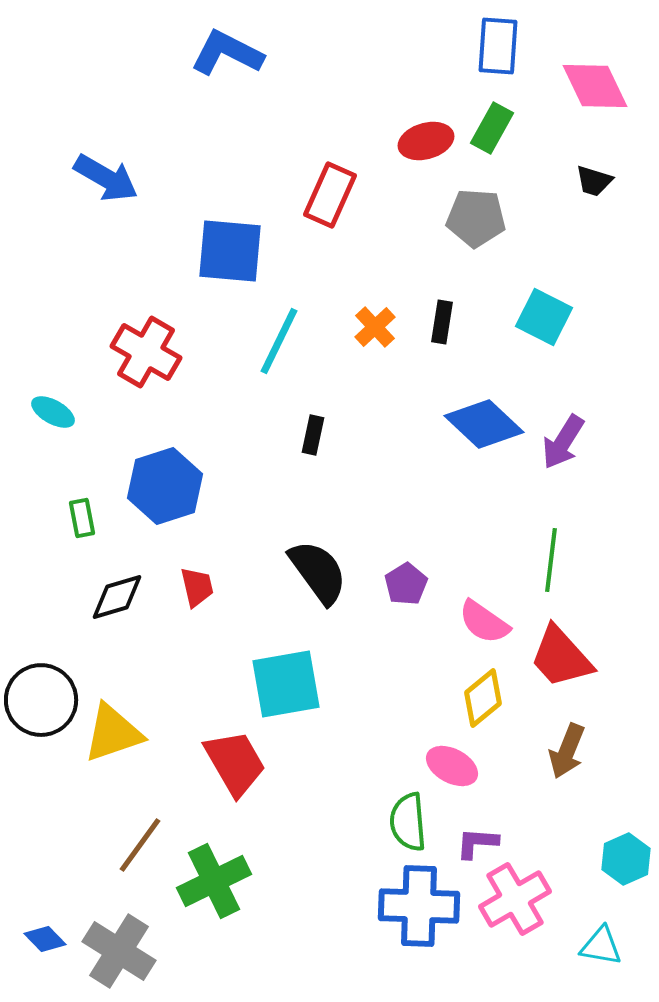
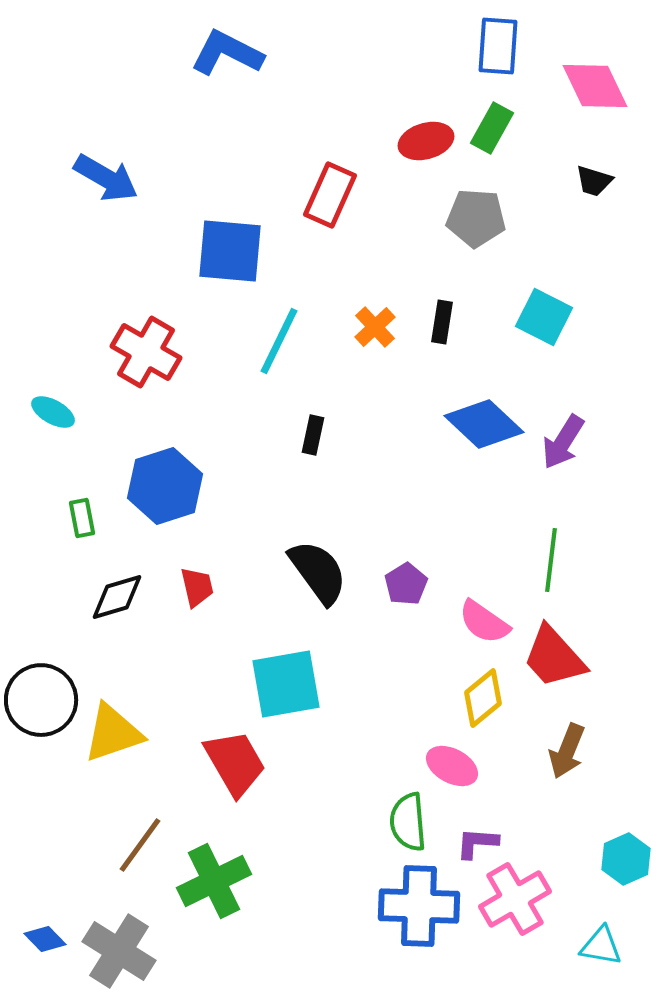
red trapezoid at (561, 657): moved 7 px left
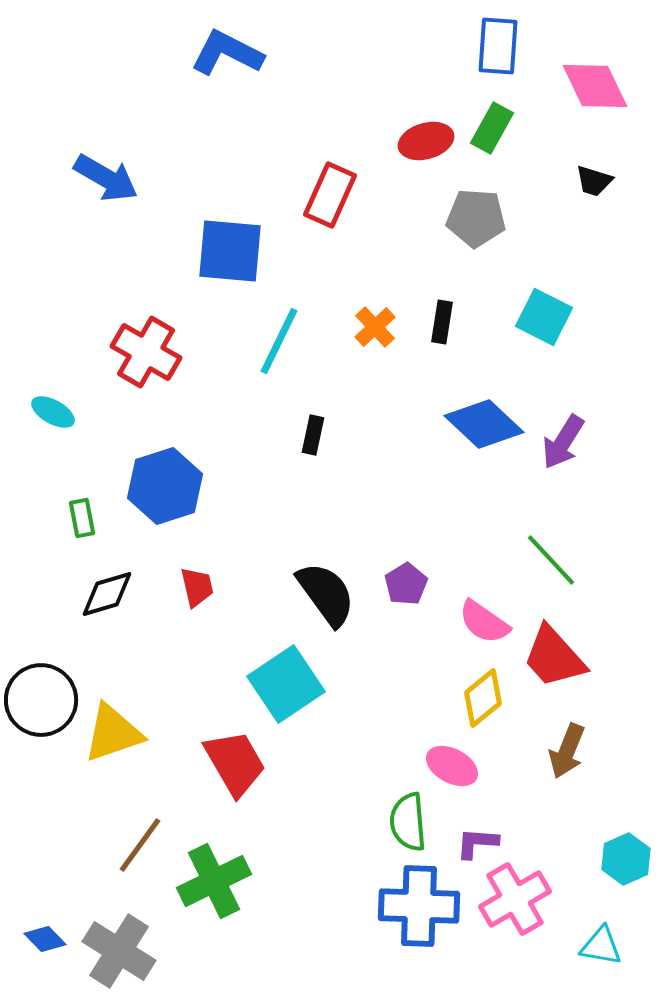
green line at (551, 560): rotated 50 degrees counterclockwise
black semicircle at (318, 572): moved 8 px right, 22 px down
black diamond at (117, 597): moved 10 px left, 3 px up
cyan square at (286, 684): rotated 24 degrees counterclockwise
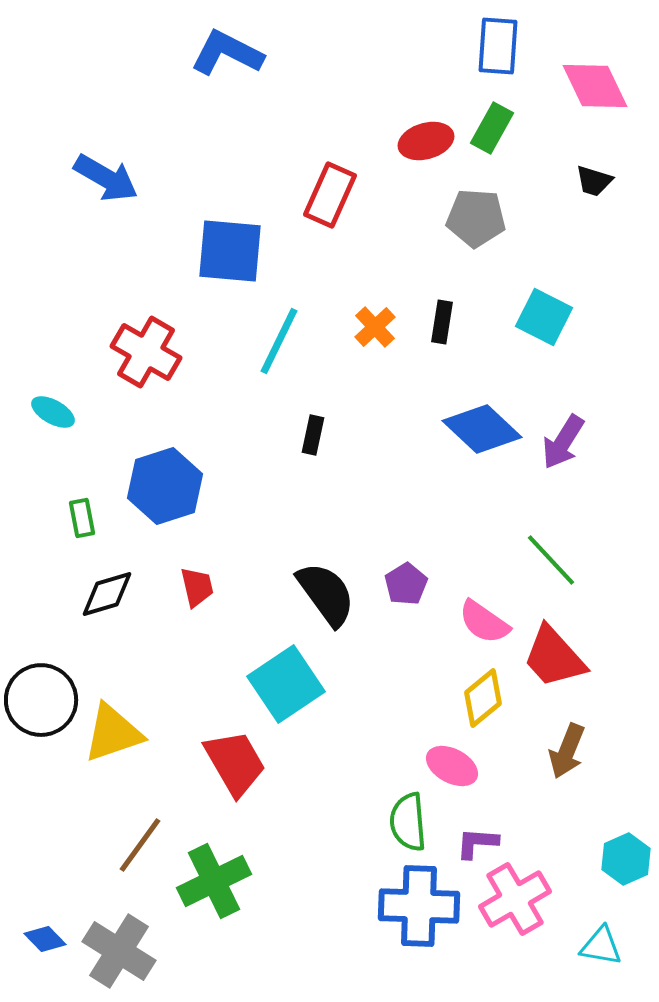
blue diamond at (484, 424): moved 2 px left, 5 px down
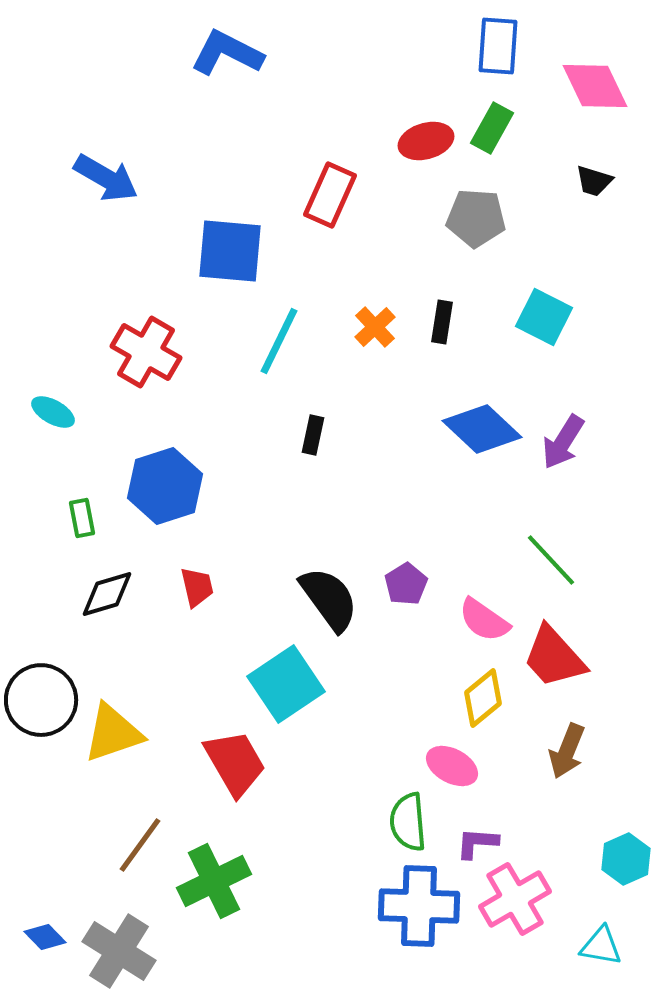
black semicircle at (326, 594): moved 3 px right, 5 px down
pink semicircle at (484, 622): moved 2 px up
blue diamond at (45, 939): moved 2 px up
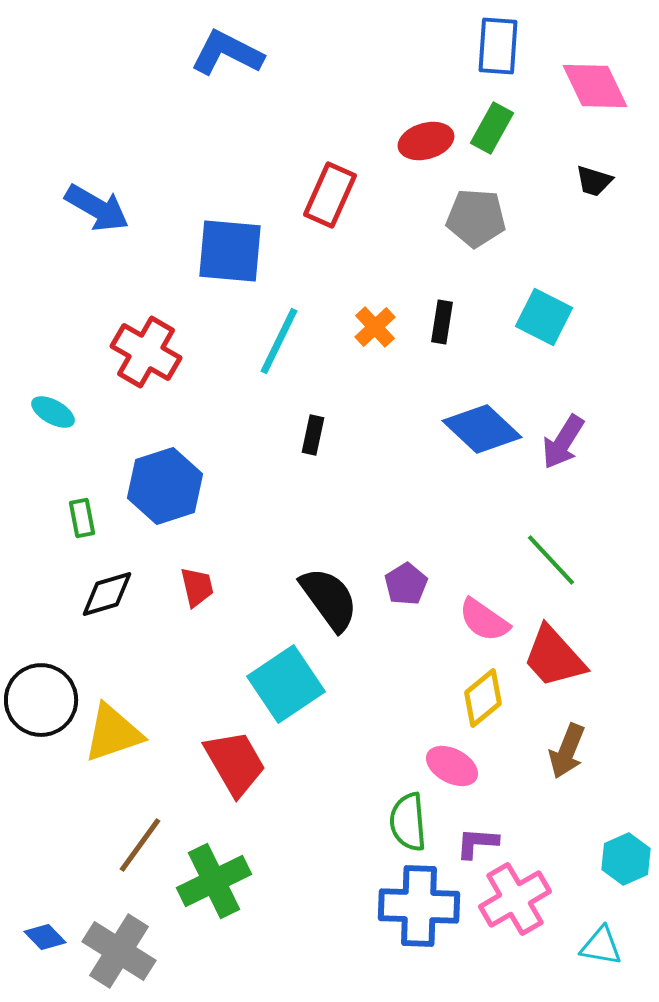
blue arrow at (106, 178): moved 9 px left, 30 px down
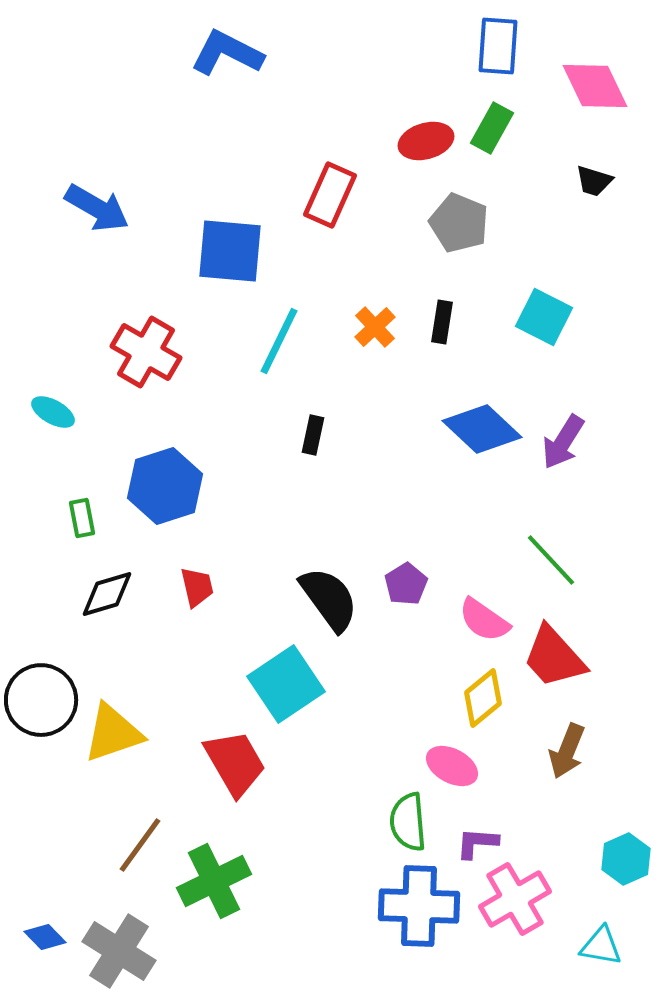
gray pentagon at (476, 218): moved 17 px left, 5 px down; rotated 18 degrees clockwise
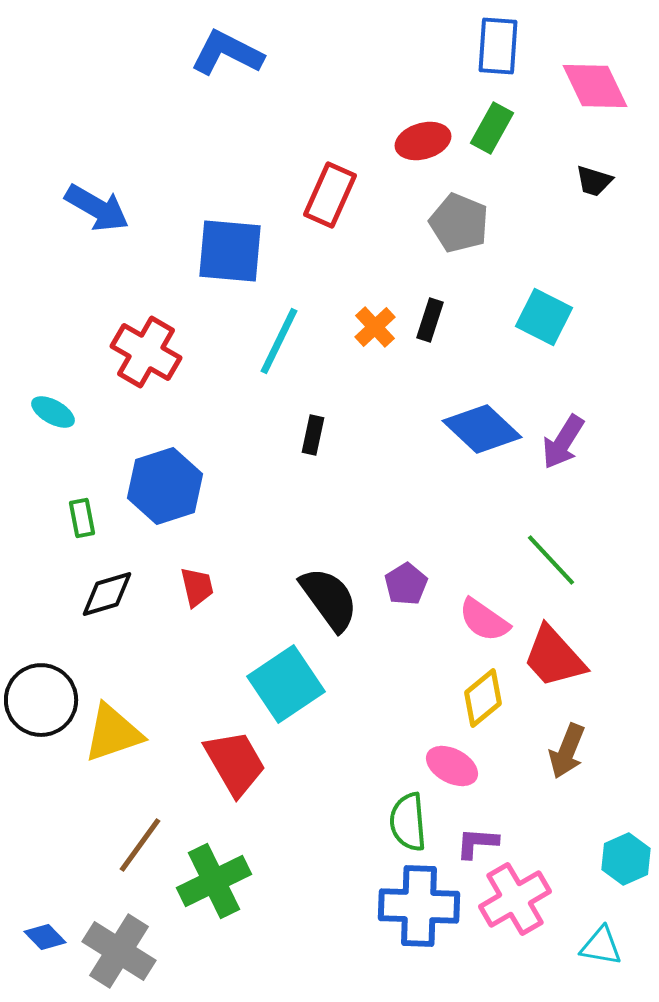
red ellipse at (426, 141): moved 3 px left
black rectangle at (442, 322): moved 12 px left, 2 px up; rotated 9 degrees clockwise
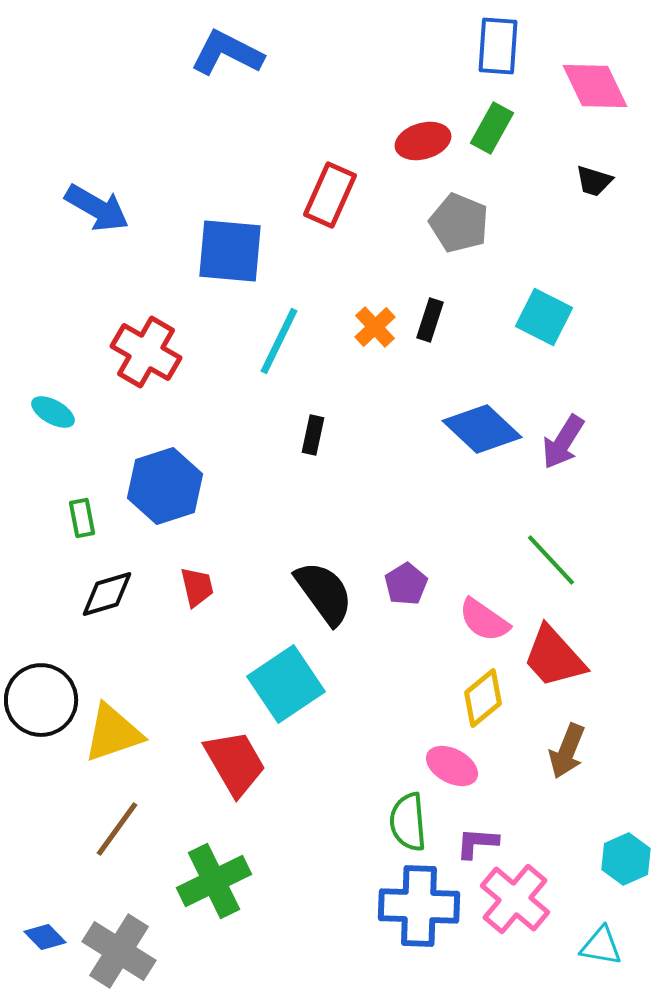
black semicircle at (329, 599): moved 5 px left, 6 px up
brown line at (140, 845): moved 23 px left, 16 px up
pink cross at (515, 899): rotated 20 degrees counterclockwise
